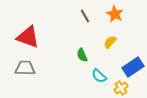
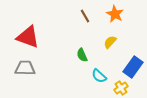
blue rectangle: rotated 20 degrees counterclockwise
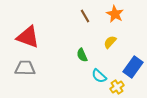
yellow cross: moved 4 px left, 1 px up
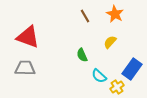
blue rectangle: moved 1 px left, 2 px down
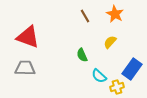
yellow cross: rotated 16 degrees clockwise
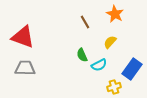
brown line: moved 6 px down
red triangle: moved 5 px left
cyan semicircle: moved 11 px up; rotated 70 degrees counterclockwise
yellow cross: moved 3 px left
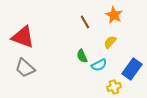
orange star: moved 1 px left, 1 px down
green semicircle: moved 1 px down
gray trapezoid: rotated 140 degrees counterclockwise
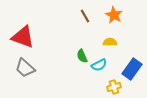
brown line: moved 6 px up
yellow semicircle: rotated 48 degrees clockwise
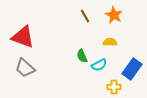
yellow cross: rotated 16 degrees clockwise
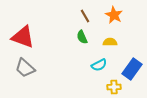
green semicircle: moved 19 px up
